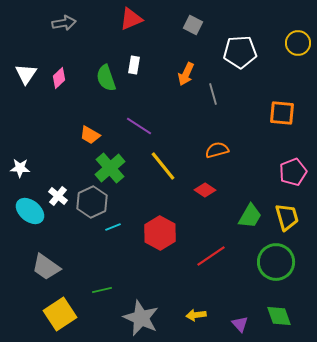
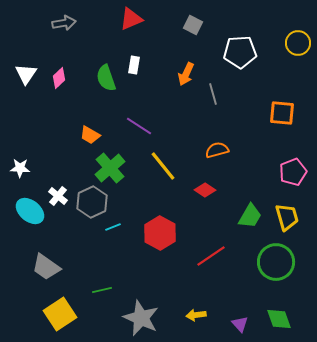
green diamond: moved 3 px down
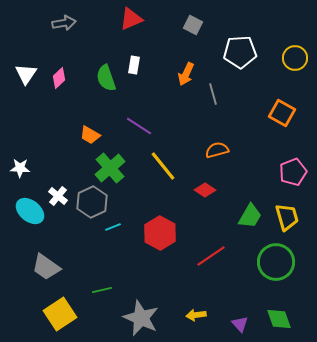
yellow circle: moved 3 px left, 15 px down
orange square: rotated 24 degrees clockwise
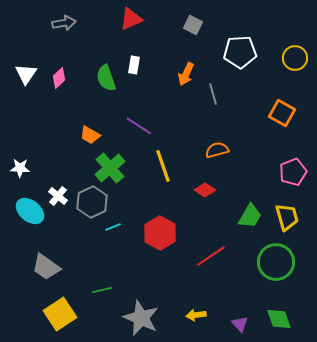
yellow line: rotated 20 degrees clockwise
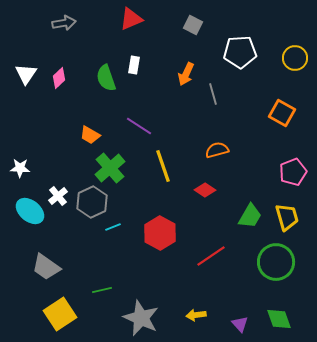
white cross: rotated 12 degrees clockwise
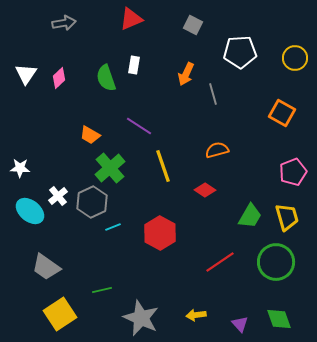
red line: moved 9 px right, 6 px down
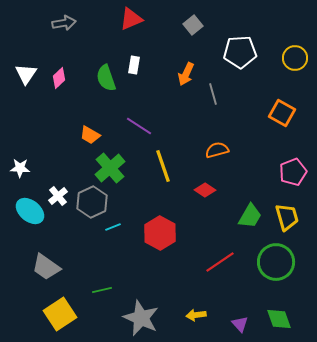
gray square: rotated 24 degrees clockwise
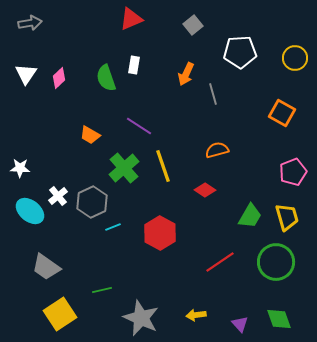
gray arrow: moved 34 px left
green cross: moved 14 px right
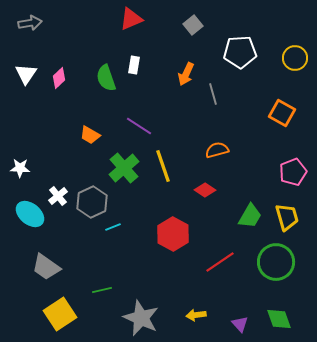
cyan ellipse: moved 3 px down
red hexagon: moved 13 px right, 1 px down
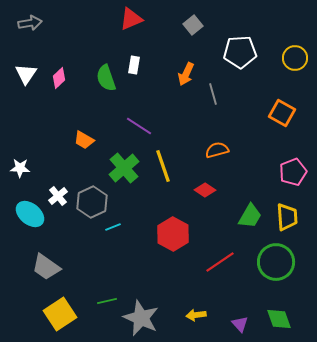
orange trapezoid: moved 6 px left, 5 px down
yellow trapezoid: rotated 12 degrees clockwise
green line: moved 5 px right, 11 px down
